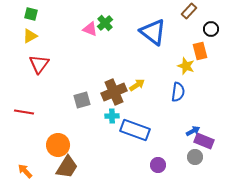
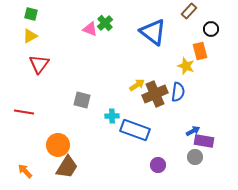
brown cross: moved 41 px right, 2 px down
gray square: rotated 30 degrees clockwise
purple rectangle: rotated 12 degrees counterclockwise
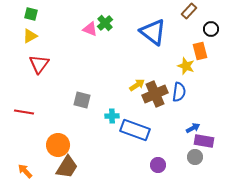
blue semicircle: moved 1 px right
blue arrow: moved 3 px up
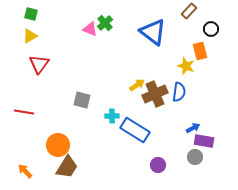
blue rectangle: rotated 12 degrees clockwise
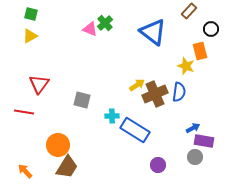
red triangle: moved 20 px down
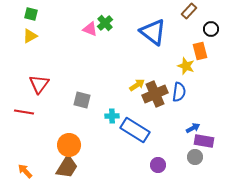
orange circle: moved 11 px right
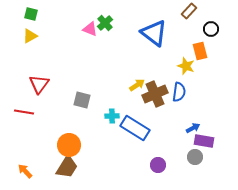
blue triangle: moved 1 px right, 1 px down
blue rectangle: moved 2 px up
